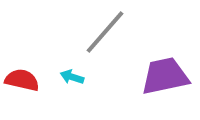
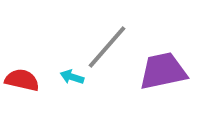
gray line: moved 2 px right, 15 px down
purple trapezoid: moved 2 px left, 5 px up
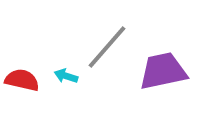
cyan arrow: moved 6 px left, 1 px up
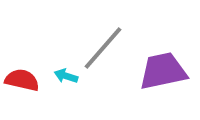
gray line: moved 4 px left, 1 px down
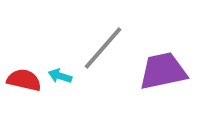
cyan arrow: moved 6 px left
red semicircle: moved 2 px right
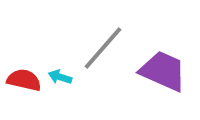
purple trapezoid: rotated 36 degrees clockwise
cyan arrow: moved 1 px down
